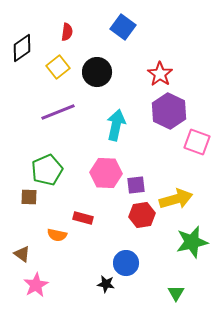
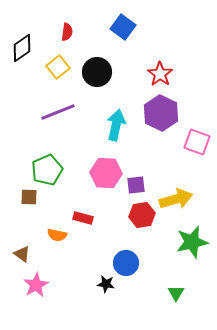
purple hexagon: moved 8 px left, 2 px down
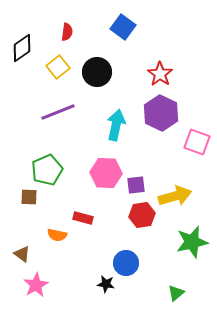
yellow arrow: moved 1 px left, 3 px up
green triangle: rotated 18 degrees clockwise
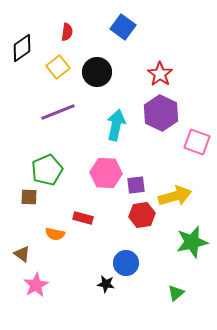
orange semicircle: moved 2 px left, 1 px up
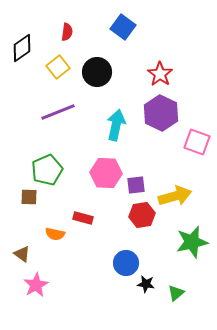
black star: moved 40 px right
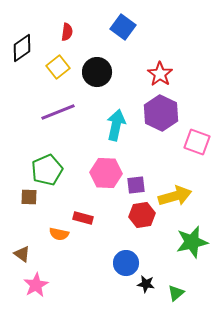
orange semicircle: moved 4 px right
